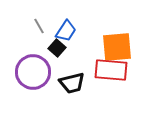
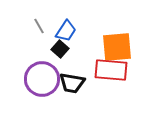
black square: moved 3 px right, 1 px down
purple circle: moved 9 px right, 7 px down
black trapezoid: rotated 24 degrees clockwise
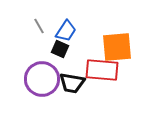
black square: rotated 18 degrees counterclockwise
red rectangle: moved 9 px left
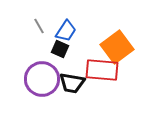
orange square: rotated 32 degrees counterclockwise
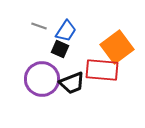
gray line: rotated 42 degrees counterclockwise
black trapezoid: rotated 32 degrees counterclockwise
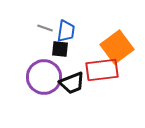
gray line: moved 6 px right, 2 px down
blue trapezoid: rotated 25 degrees counterclockwise
black square: rotated 18 degrees counterclockwise
red rectangle: rotated 12 degrees counterclockwise
purple circle: moved 2 px right, 2 px up
